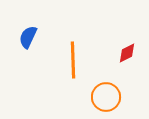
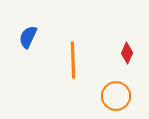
red diamond: rotated 40 degrees counterclockwise
orange circle: moved 10 px right, 1 px up
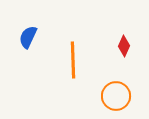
red diamond: moved 3 px left, 7 px up
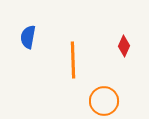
blue semicircle: rotated 15 degrees counterclockwise
orange circle: moved 12 px left, 5 px down
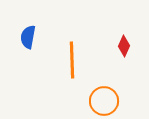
orange line: moved 1 px left
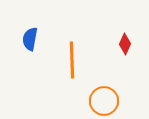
blue semicircle: moved 2 px right, 2 px down
red diamond: moved 1 px right, 2 px up
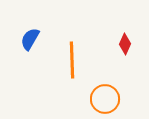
blue semicircle: rotated 20 degrees clockwise
orange circle: moved 1 px right, 2 px up
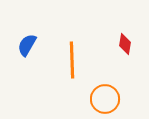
blue semicircle: moved 3 px left, 6 px down
red diamond: rotated 15 degrees counterclockwise
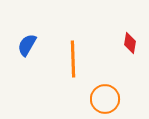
red diamond: moved 5 px right, 1 px up
orange line: moved 1 px right, 1 px up
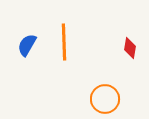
red diamond: moved 5 px down
orange line: moved 9 px left, 17 px up
